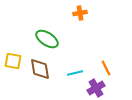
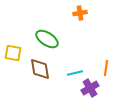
yellow square: moved 8 px up
orange line: rotated 35 degrees clockwise
purple cross: moved 6 px left
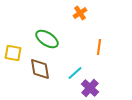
orange cross: rotated 24 degrees counterclockwise
orange line: moved 7 px left, 21 px up
cyan line: rotated 28 degrees counterclockwise
purple cross: rotated 18 degrees counterclockwise
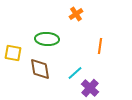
orange cross: moved 4 px left, 1 px down
green ellipse: rotated 30 degrees counterclockwise
orange line: moved 1 px right, 1 px up
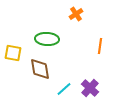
cyan line: moved 11 px left, 16 px down
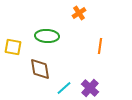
orange cross: moved 3 px right, 1 px up
green ellipse: moved 3 px up
yellow square: moved 6 px up
cyan line: moved 1 px up
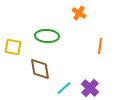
orange cross: rotated 24 degrees counterclockwise
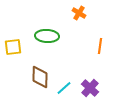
yellow square: rotated 18 degrees counterclockwise
brown diamond: moved 8 px down; rotated 10 degrees clockwise
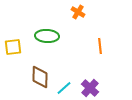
orange cross: moved 1 px left, 1 px up
orange line: rotated 14 degrees counterclockwise
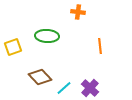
orange cross: rotated 24 degrees counterclockwise
yellow square: rotated 12 degrees counterclockwise
brown diamond: rotated 45 degrees counterclockwise
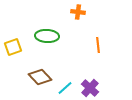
orange line: moved 2 px left, 1 px up
cyan line: moved 1 px right
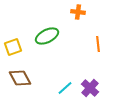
green ellipse: rotated 30 degrees counterclockwise
orange line: moved 1 px up
brown diamond: moved 20 px left, 1 px down; rotated 15 degrees clockwise
